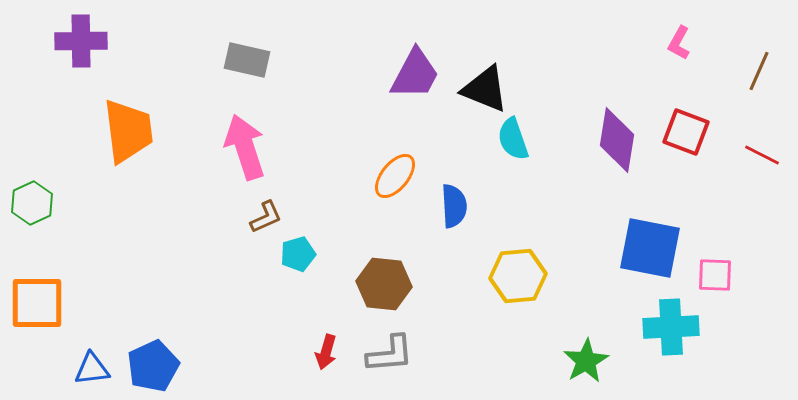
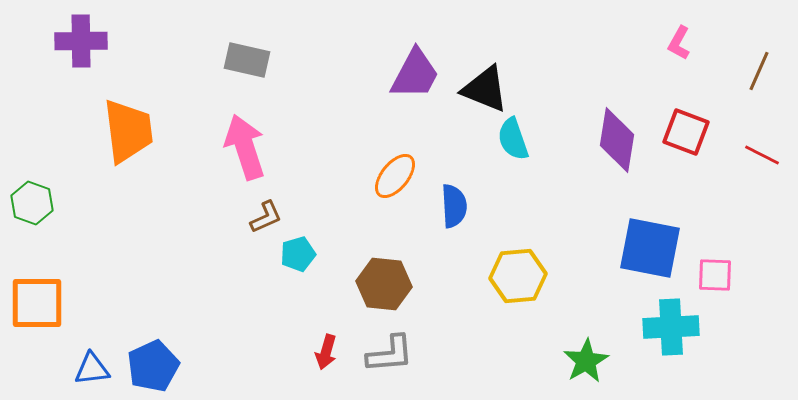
green hexagon: rotated 15 degrees counterclockwise
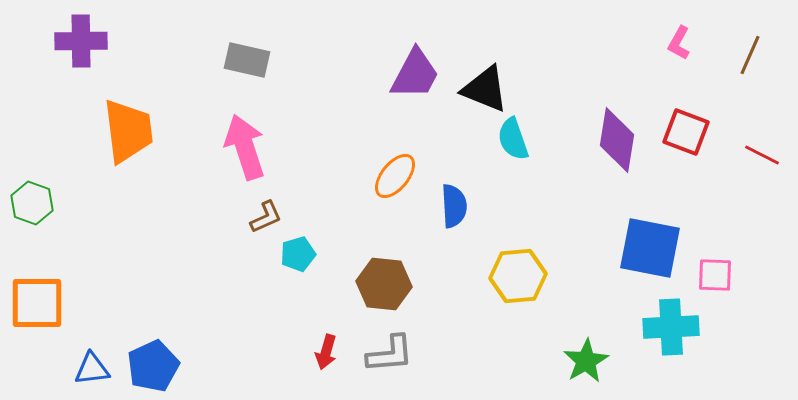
brown line: moved 9 px left, 16 px up
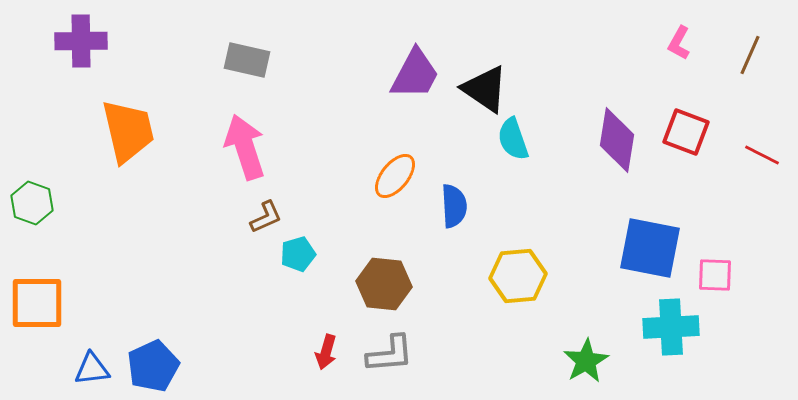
black triangle: rotated 12 degrees clockwise
orange trapezoid: rotated 6 degrees counterclockwise
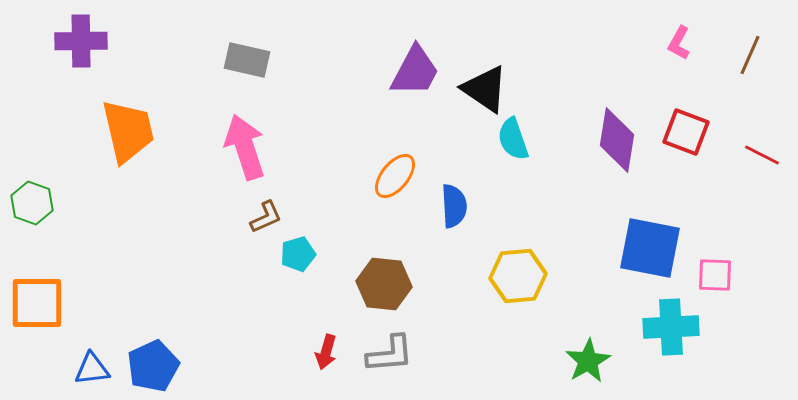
purple trapezoid: moved 3 px up
green star: moved 2 px right
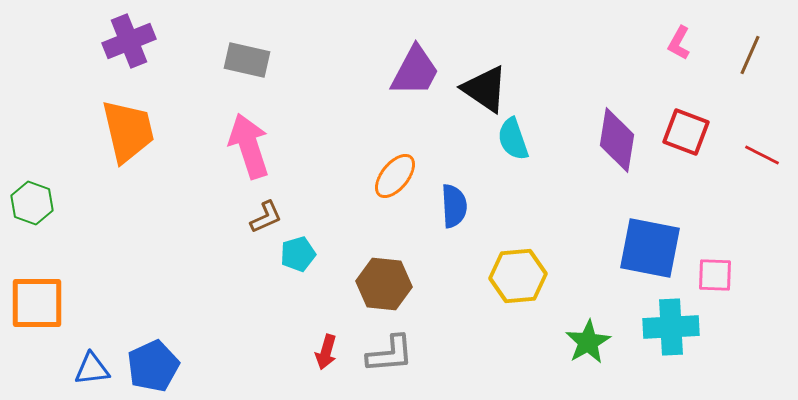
purple cross: moved 48 px right; rotated 21 degrees counterclockwise
pink arrow: moved 4 px right, 1 px up
green star: moved 19 px up
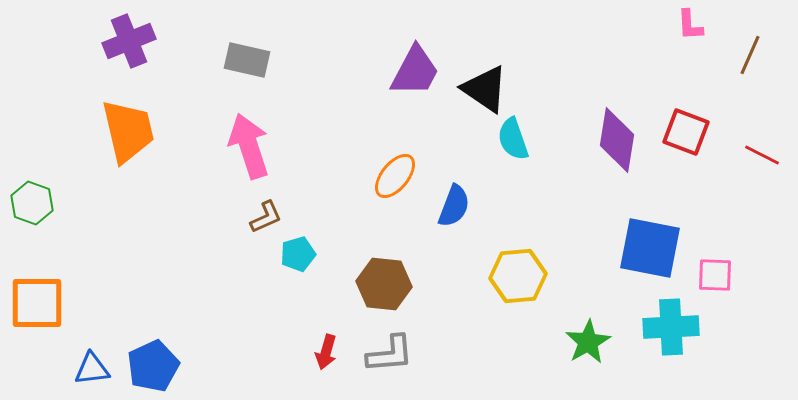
pink L-shape: moved 11 px right, 18 px up; rotated 32 degrees counterclockwise
blue semicircle: rotated 24 degrees clockwise
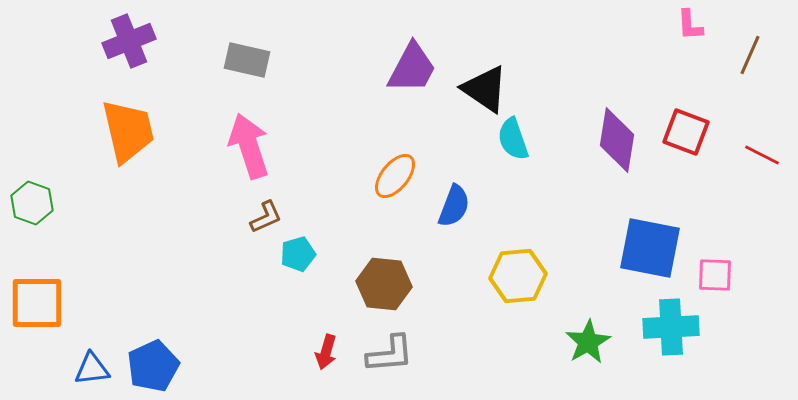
purple trapezoid: moved 3 px left, 3 px up
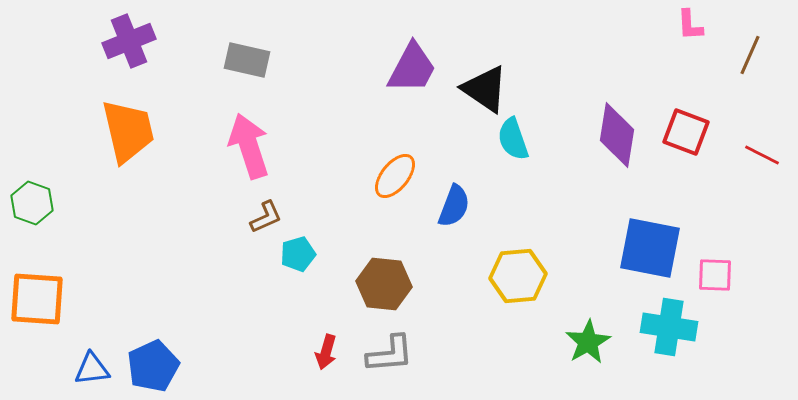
purple diamond: moved 5 px up
orange square: moved 4 px up; rotated 4 degrees clockwise
cyan cross: moved 2 px left; rotated 12 degrees clockwise
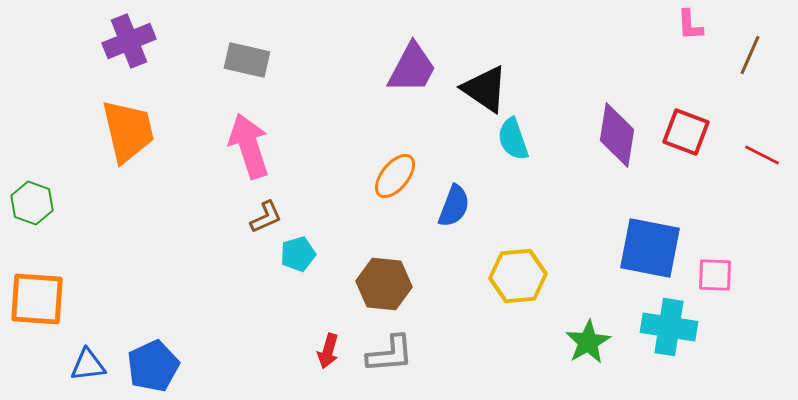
red arrow: moved 2 px right, 1 px up
blue triangle: moved 4 px left, 4 px up
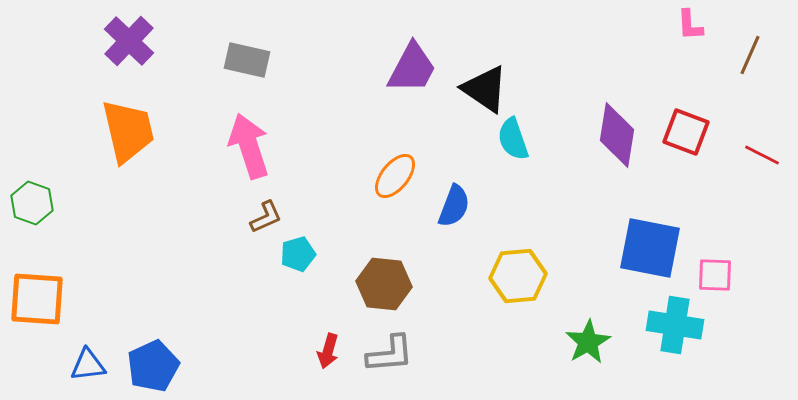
purple cross: rotated 24 degrees counterclockwise
cyan cross: moved 6 px right, 2 px up
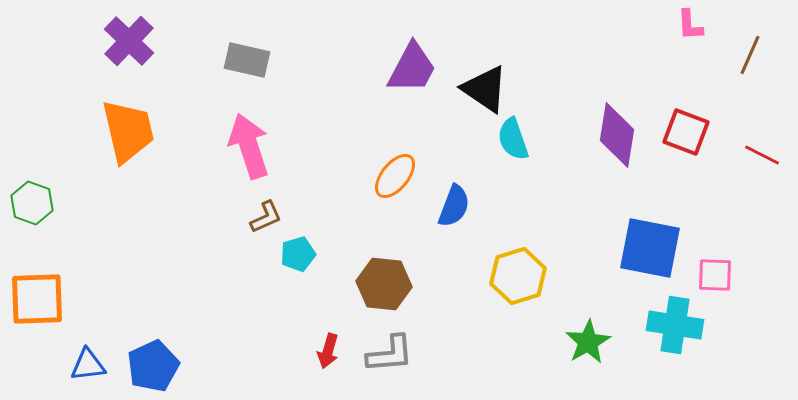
yellow hexagon: rotated 12 degrees counterclockwise
orange square: rotated 6 degrees counterclockwise
